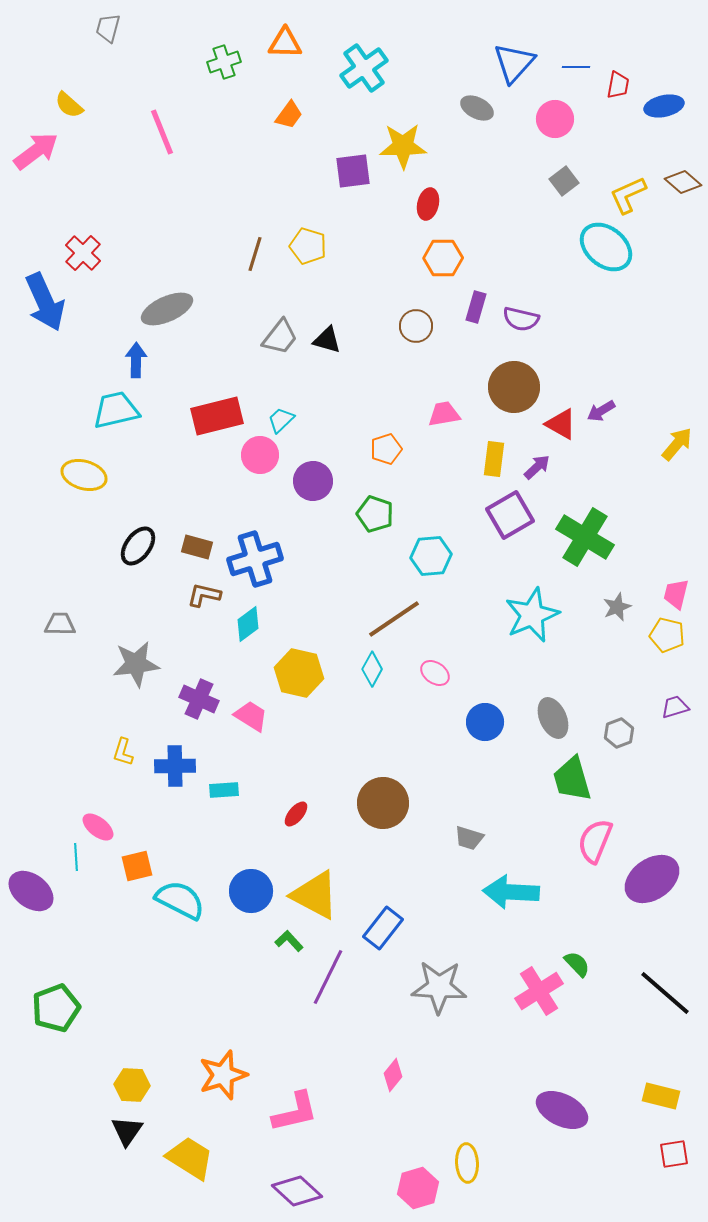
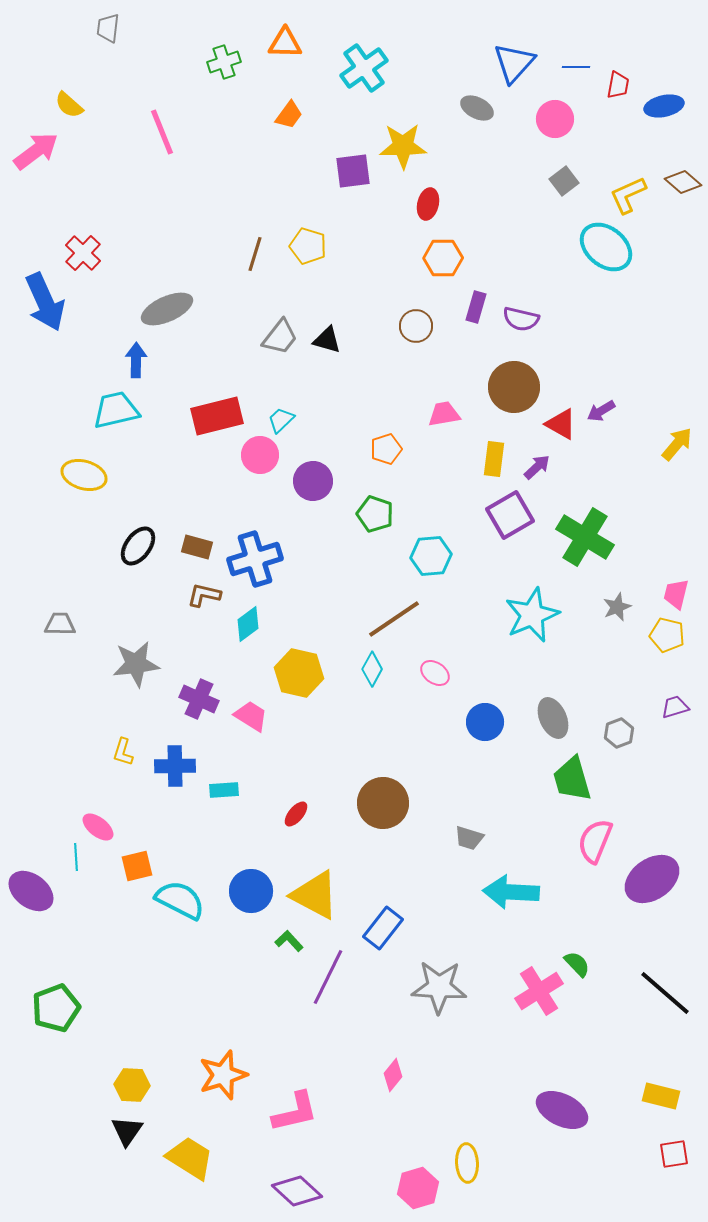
gray trapezoid at (108, 28): rotated 8 degrees counterclockwise
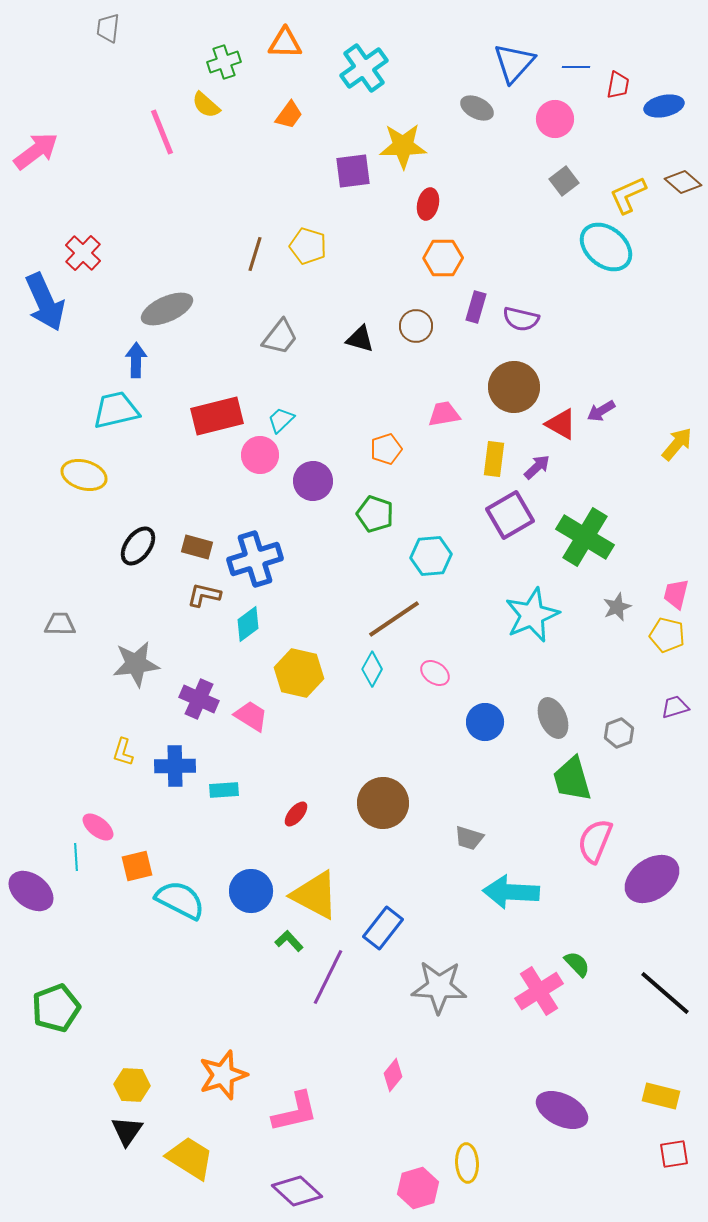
yellow semicircle at (69, 105): moved 137 px right
black triangle at (327, 340): moved 33 px right, 1 px up
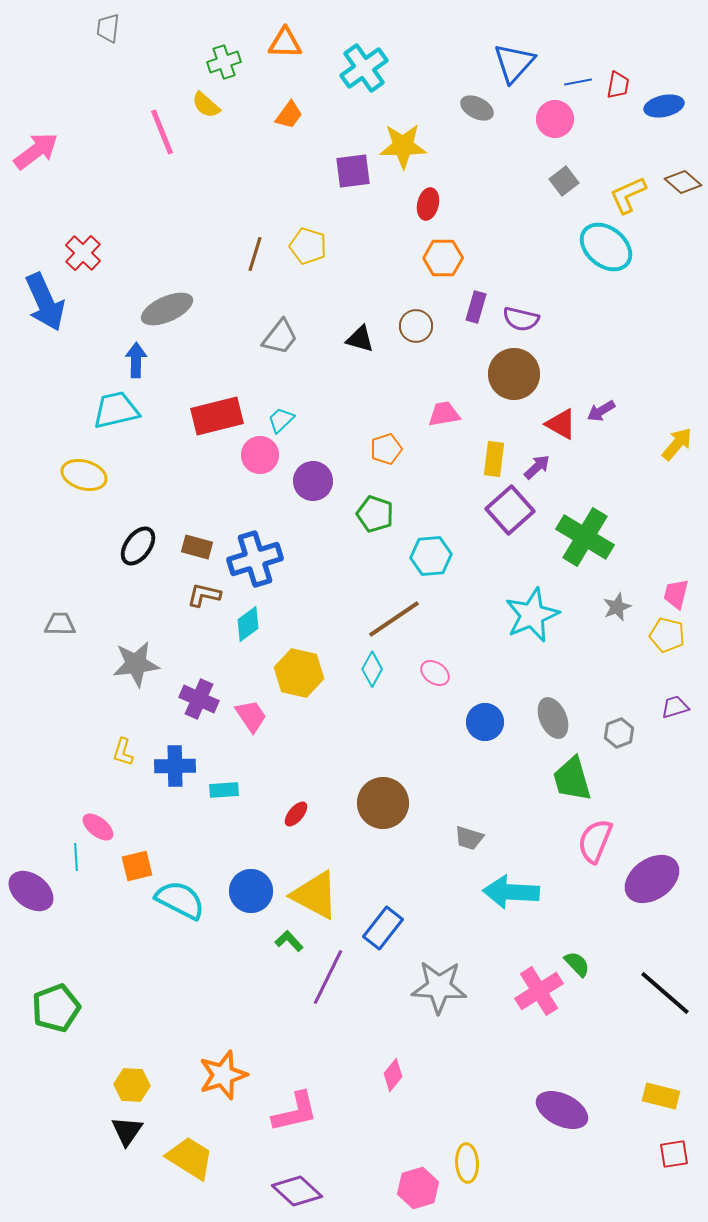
blue line at (576, 67): moved 2 px right, 15 px down; rotated 12 degrees counterclockwise
brown circle at (514, 387): moved 13 px up
purple square at (510, 515): moved 5 px up; rotated 12 degrees counterclockwise
pink trapezoid at (251, 716): rotated 24 degrees clockwise
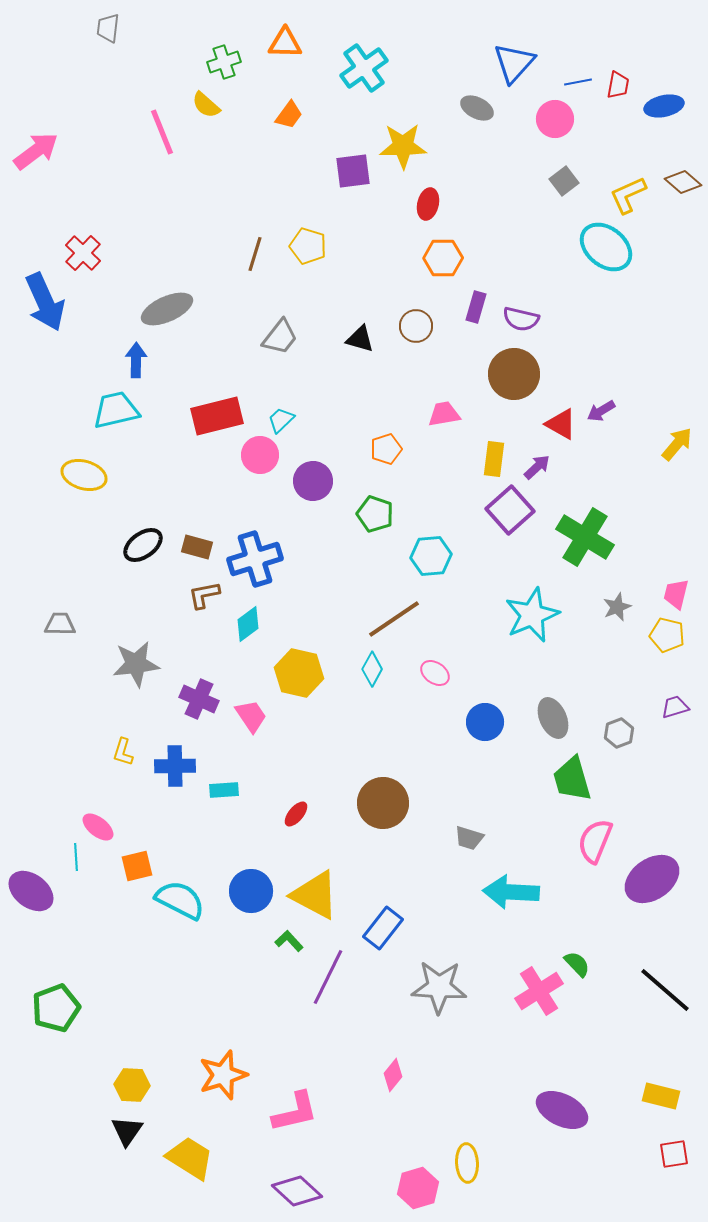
black ellipse at (138, 546): moved 5 px right, 1 px up; rotated 18 degrees clockwise
brown L-shape at (204, 595): rotated 24 degrees counterclockwise
black line at (665, 993): moved 3 px up
